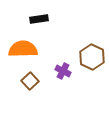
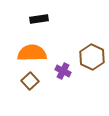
orange semicircle: moved 9 px right, 4 px down
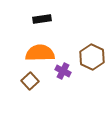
black rectangle: moved 3 px right
orange semicircle: moved 8 px right
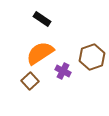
black rectangle: rotated 42 degrees clockwise
orange semicircle: rotated 32 degrees counterclockwise
brown hexagon: rotated 15 degrees clockwise
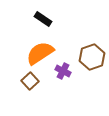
black rectangle: moved 1 px right
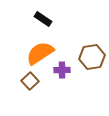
brown hexagon: rotated 10 degrees clockwise
purple cross: moved 1 px left, 1 px up; rotated 28 degrees counterclockwise
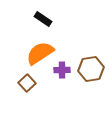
brown hexagon: moved 1 px left, 12 px down
brown square: moved 3 px left, 2 px down
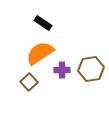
black rectangle: moved 4 px down
brown square: moved 2 px right, 1 px up
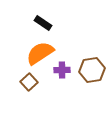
brown hexagon: moved 1 px right, 1 px down
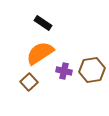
purple cross: moved 2 px right, 1 px down; rotated 14 degrees clockwise
